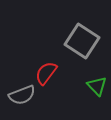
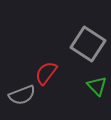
gray square: moved 6 px right, 3 px down
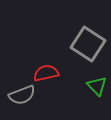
red semicircle: rotated 40 degrees clockwise
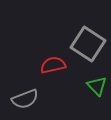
red semicircle: moved 7 px right, 8 px up
gray semicircle: moved 3 px right, 4 px down
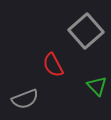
gray square: moved 2 px left, 13 px up; rotated 16 degrees clockwise
red semicircle: rotated 105 degrees counterclockwise
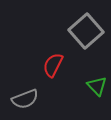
red semicircle: rotated 55 degrees clockwise
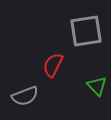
gray square: rotated 32 degrees clockwise
gray semicircle: moved 3 px up
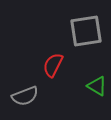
green triangle: rotated 15 degrees counterclockwise
